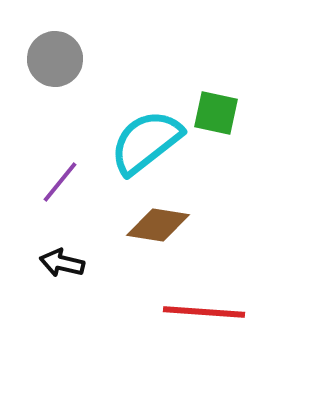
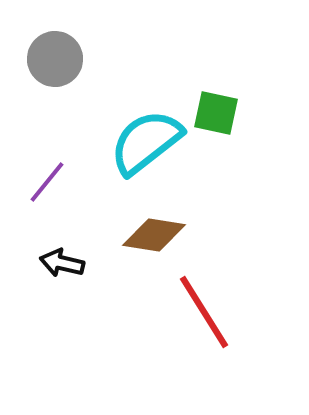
purple line: moved 13 px left
brown diamond: moved 4 px left, 10 px down
red line: rotated 54 degrees clockwise
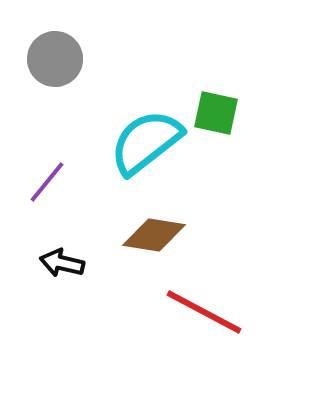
red line: rotated 30 degrees counterclockwise
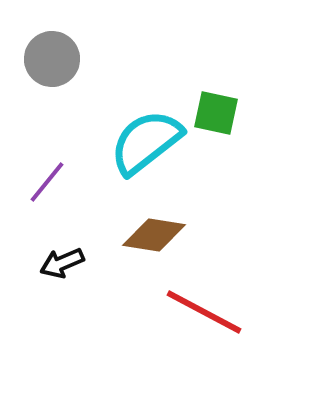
gray circle: moved 3 px left
black arrow: rotated 36 degrees counterclockwise
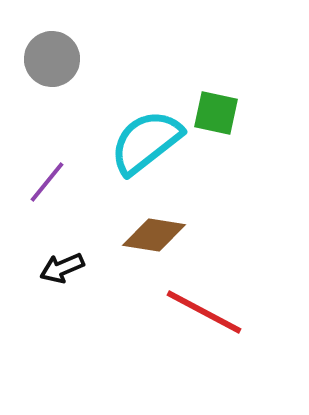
black arrow: moved 5 px down
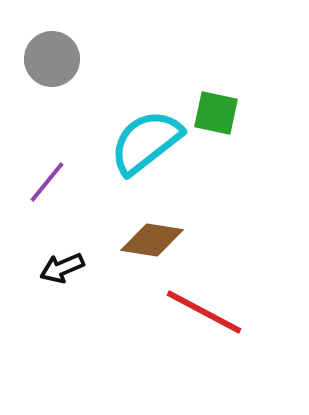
brown diamond: moved 2 px left, 5 px down
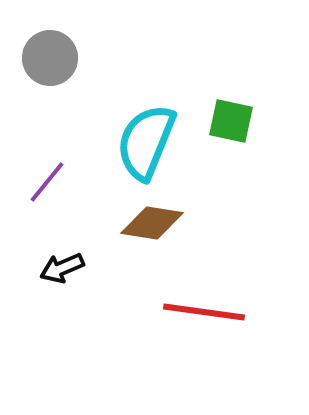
gray circle: moved 2 px left, 1 px up
green square: moved 15 px right, 8 px down
cyan semicircle: rotated 30 degrees counterclockwise
brown diamond: moved 17 px up
red line: rotated 20 degrees counterclockwise
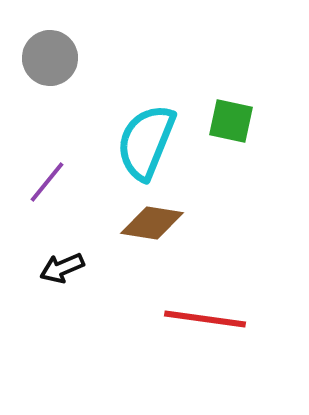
red line: moved 1 px right, 7 px down
